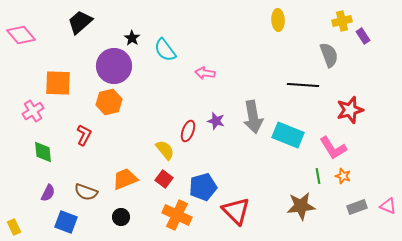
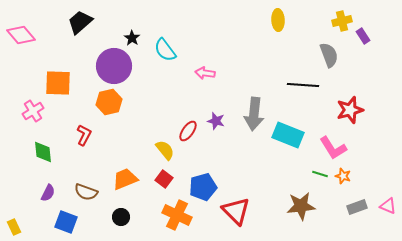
gray arrow: moved 1 px right, 3 px up; rotated 16 degrees clockwise
red ellipse: rotated 15 degrees clockwise
green line: moved 2 px right, 2 px up; rotated 63 degrees counterclockwise
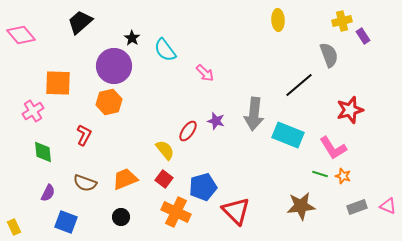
pink arrow: rotated 144 degrees counterclockwise
black line: moved 4 px left; rotated 44 degrees counterclockwise
brown semicircle: moved 1 px left, 9 px up
orange cross: moved 1 px left, 3 px up
